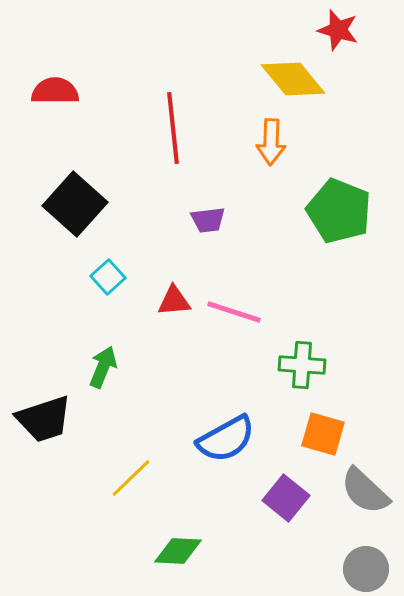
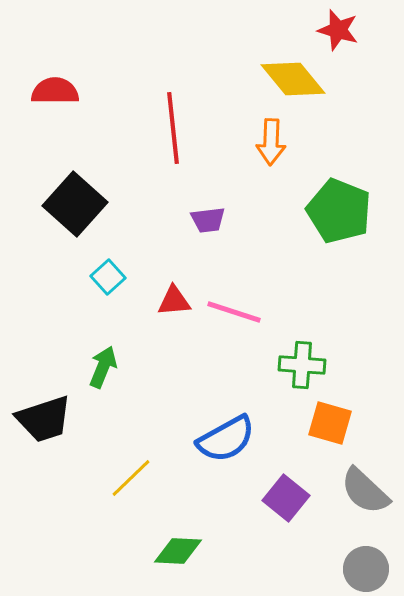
orange square: moved 7 px right, 11 px up
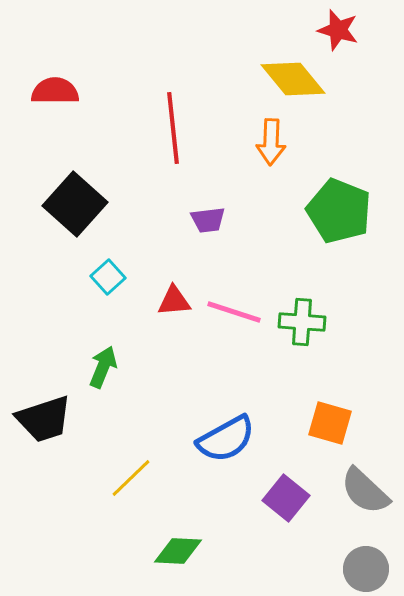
green cross: moved 43 px up
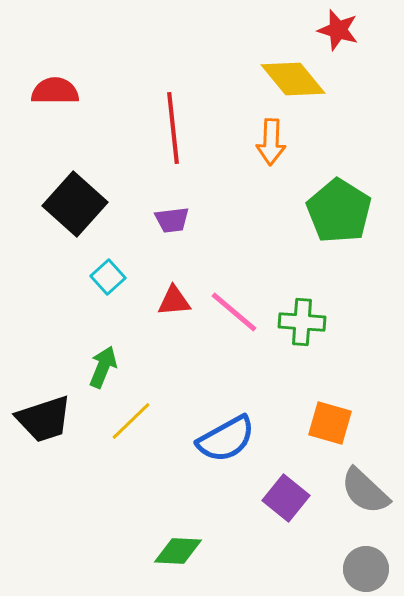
green pentagon: rotated 10 degrees clockwise
purple trapezoid: moved 36 px left
pink line: rotated 22 degrees clockwise
yellow line: moved 57 px up
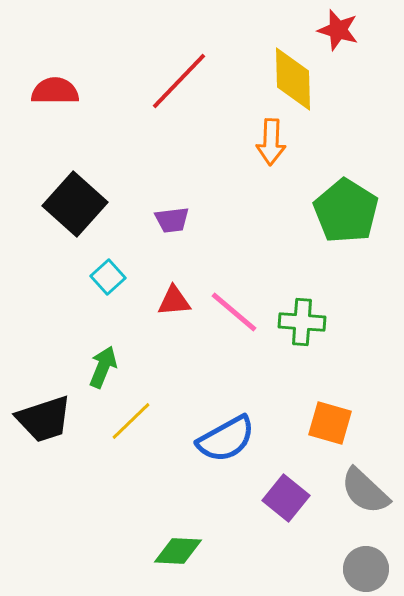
yellow diamond: rotated 38 degrees clockwise
red line: moved 6 px right, 47 px up; rotated 50 degrees clockwise
green pentagon: moved 7 px right
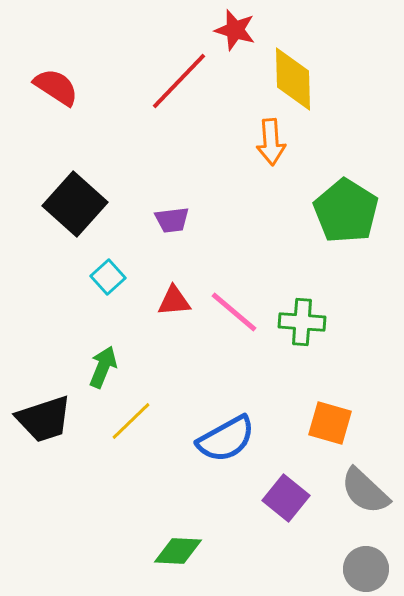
red star: moved 103 px left
red semicircle: moved 1 px right, 4 px up; rotated 33 degrees clockwise
orange arrow: rotated 6 degrees counterclockwise
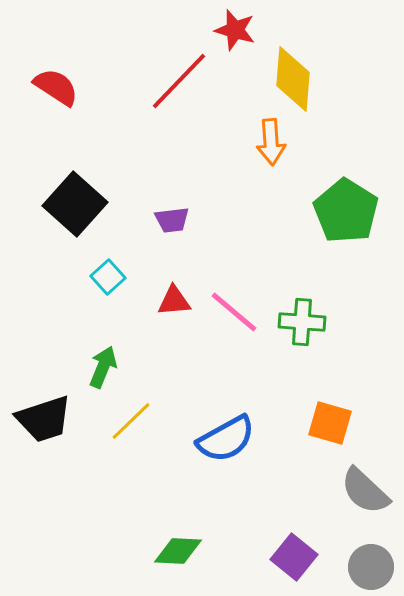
yellow diamond: rotated 6 degrees clockwise
purple square: moved 8 px right, 59 px down
gray circle: moved 5 px right, 2 px up
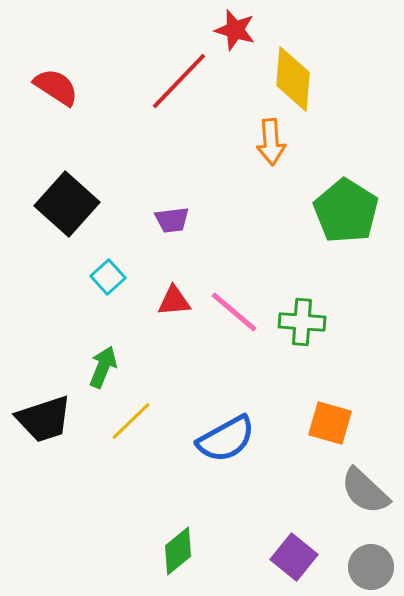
black square: moved 8 px left
green diamond: rotated 42 degrees counterclockwise
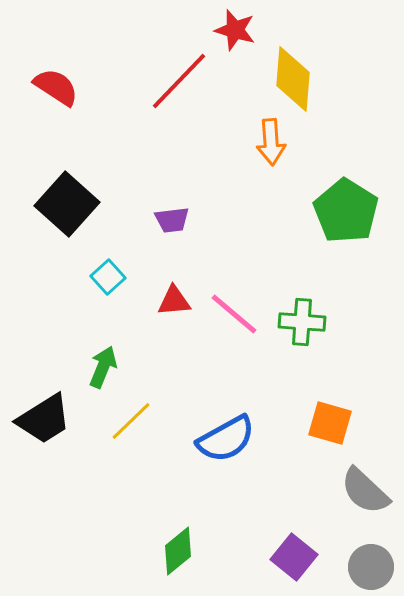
pink line: moved 2 px down
black trapezoid: rotated 14 degrees counterclockwise
